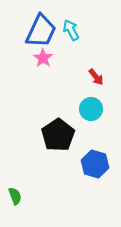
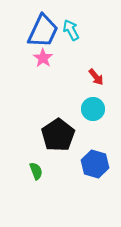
blue trapezoid: moved 2 px right
cyan circle: moved 2 px right
green semicircle: moved 21 px right, 25 px up
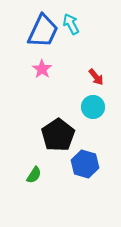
cyan arrow: moved 6 px up
pink star: moved 1 px left, 11 px down
cyan circle: moved 2 px up
blue hexagon: moved 10 px left
green semicircle: moved 2 px left, 4 px down; rotated 54 degrees clockwise
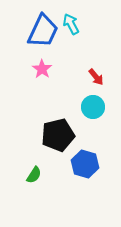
black pentagon: rotated 20 degrees clockwise
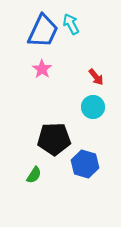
black pentagon: moved 4 px left, 4 px down; rotated 12 degrees clockwise
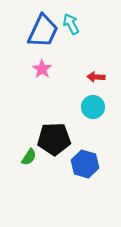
red arrow: rotated 132 degrees clockwise
green semicircle: moved 5 px left, 18 px up
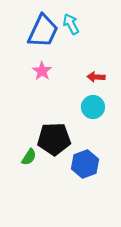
pink star: moved 2 px down
blue hexagon: rotated 24 degrees clockwise
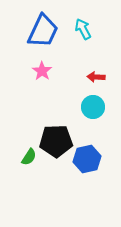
cyan arrow: moved 12 px right, 5 px down
black pentagon: moved 2 px right, 2 px down
blue hexagon: moved 2 px right, 5 px up; rotated 8 degrees clockwise
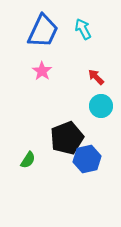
red arrow: rotated 42 degrees clockwise
cyan circle: moved 8 px right, 1 px up
black pentagon: moved 11 px right, 3 px up; rotated 20 degrees counterclockwise
green semicircle: moved 1 px left, 3 px down
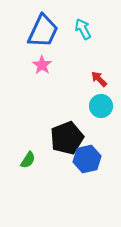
pink star: moved 6 px up
red arrow: moved 3 px right, 2 px down
